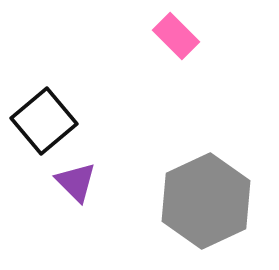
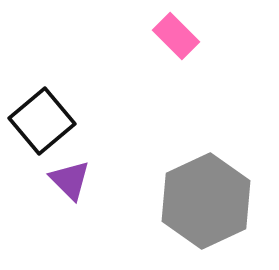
black square: moved 2 px left
purple triangle: moved 6 px left, 2 px up
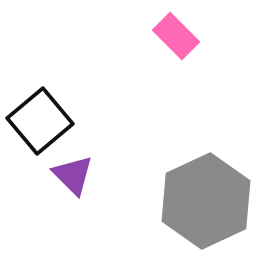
black square: moved 2 px left
purple triangle: moved 3 px right, 5 px up
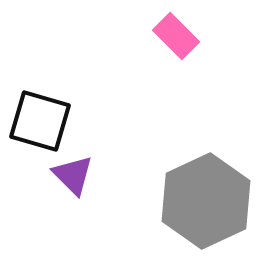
black square: rotated 34 degrees counterclockwise
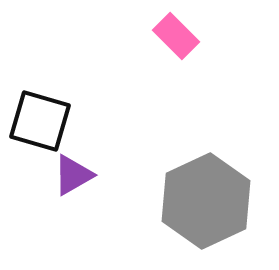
purple triangle: rotated 45 degrees clockwise
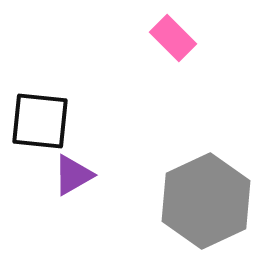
pink rectangle: moved 3 px left, 2 px down
black square: rotated 10 degrees counterclockwise
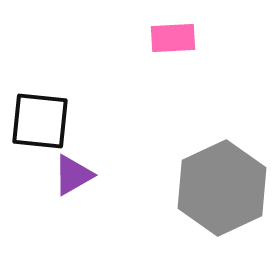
pink rectangle: rotated 48 degrees counterclockwise
gray hexagon: moved 16 px right, 13 px up
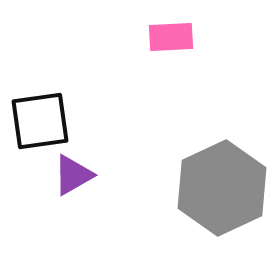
pink rectangle: moved 2 px left, 1 px up
black square: rotated 14 degrees counterclockwise
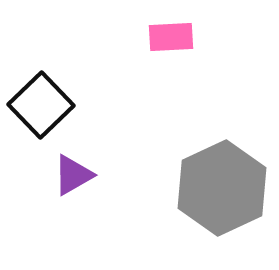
black square: moved 1 px right, 16 px up; rotated 36 degrees counterclockwise
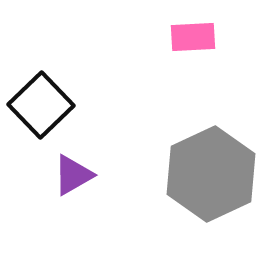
pink rectangle: moved 22 px right
gray hexagon: moved 11 px left, 14 px up
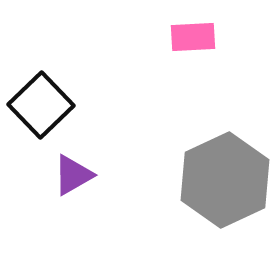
gray hexagon: moved 14 px right, 6 px down
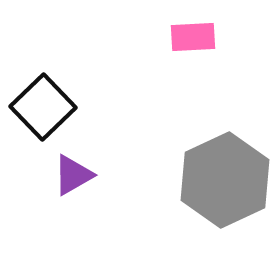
black square: moved 2 px right, 2 px down
